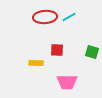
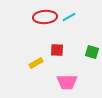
yellow rectangle: rotated 32 degrees counterclockwise
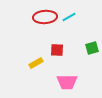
green square: moved 4 px up; rotated 32 degrees counterclockwise
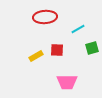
cyan line: moved 9 px right, 12 px down
yellow rectangle: moved 7 px up
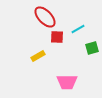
red ellipse: rotated 50 degrees clockwise
red square: moved 13 px up
yellow rectangle: moved 2 px right
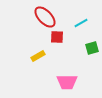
cyan line: moved 3 px right, 6 px up
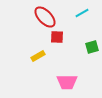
cyan line: moved 1 px right, 10 px up
green square: moved 1 px up
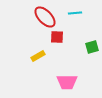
cyan line: moved 7 px left; rotated 24 degrees clockwise
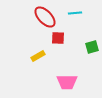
red square: moved 1 px right, 1 px down
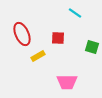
cyan line: rotated 40 degrees clockwise
red ellipse: moved 23 px left, 17 px down; rotated 20 degrees clockwise
green square: rotated 32 degrees clockwise
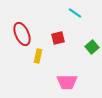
red square: rotated 16 degrees counterclockwise
green square: rotated 32 degrees clockwise
yellow rectangle: rotated 48 degrees counterclockwise
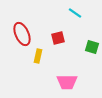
green square: rotated 32 degrees counterclockwise
